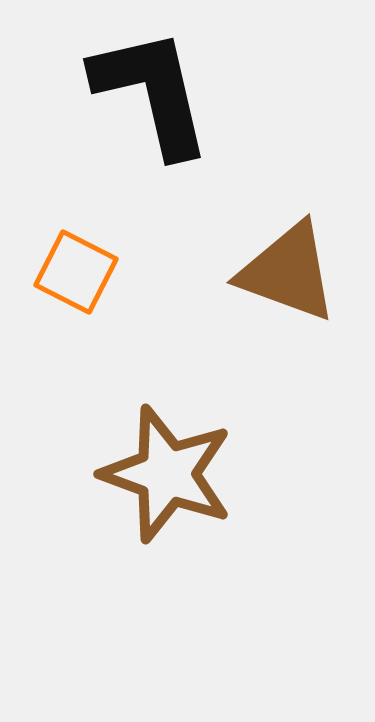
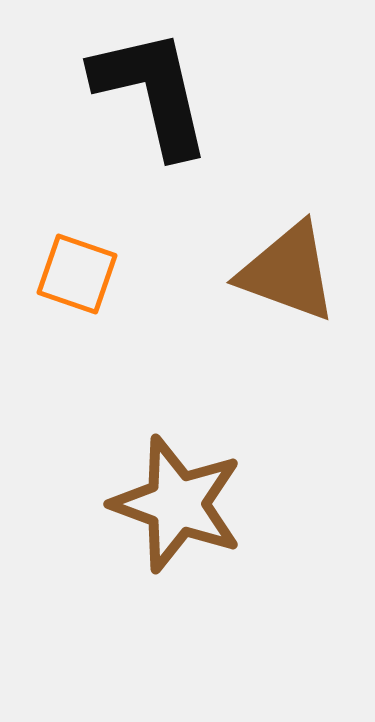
orange square: moved 1 px right, 2 px down; rotated 8 degrees counterclockwise
brown star: moved 10 px right, 30 px down
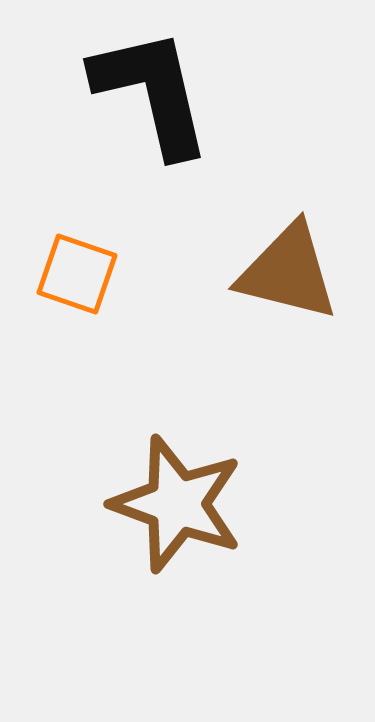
brown triangle: rotated 6 degrees counterclockwise
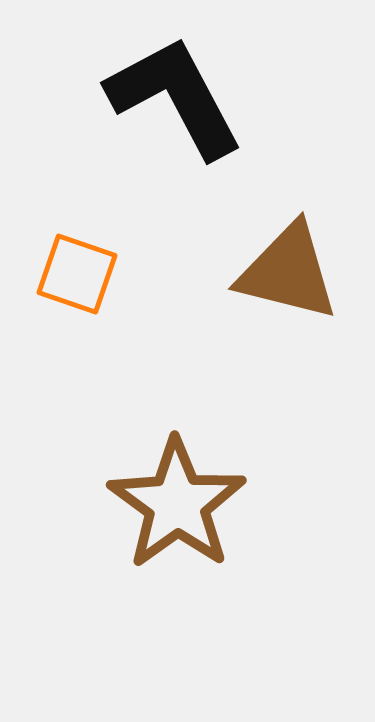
black L-shape: moved 23 px right, 5 px down; rotated 15 degrees counterclockwise
brown star: rotated 16 degrees clockwise
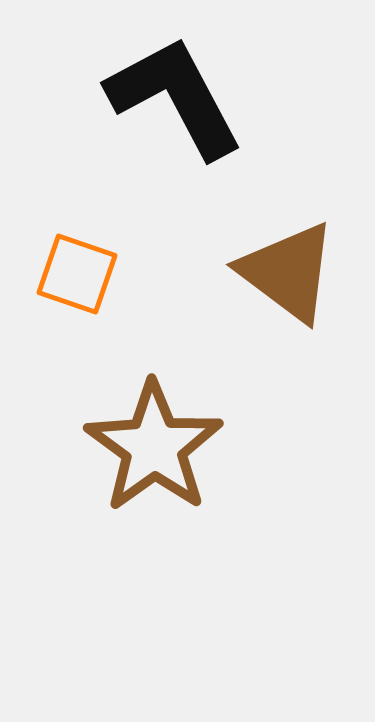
brown triangle: rotated 23 degrees clockwise
brown star: moved 23 px left, 57 px up
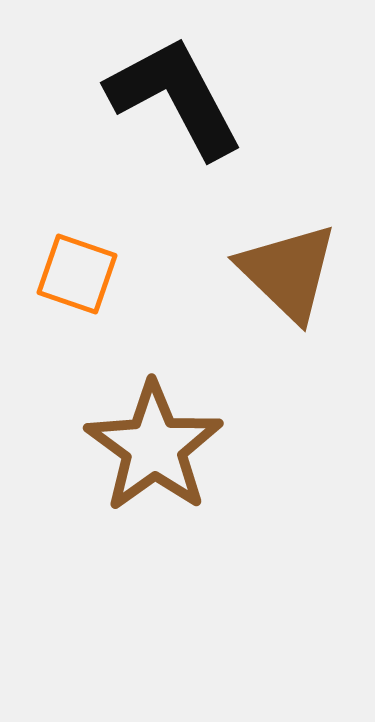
brown triangle: rotated 7 degrees clockwise
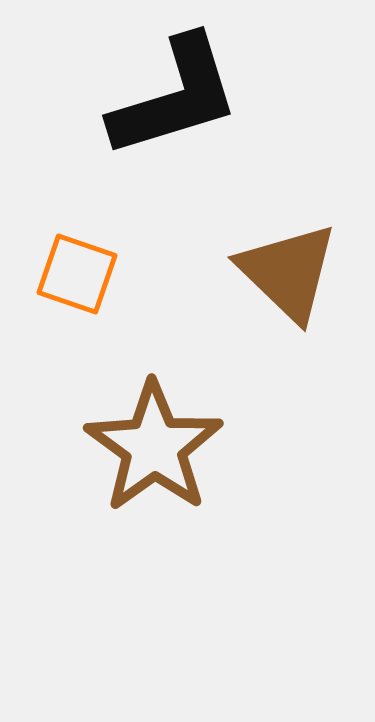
black L-shape: rotated 101 degrees clockwise
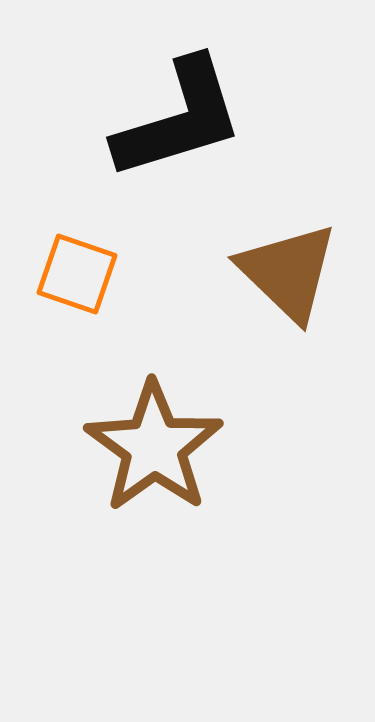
black L-shape: moved 4 px right, 22 px down
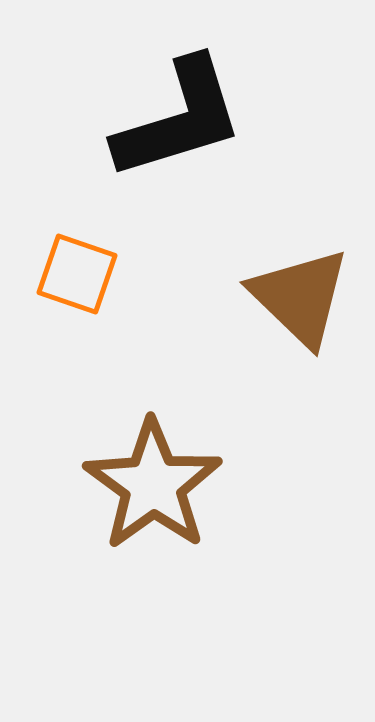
brown triangle: moved 12 px right, 25 px down
brown star: moved 1 px left, 38 px down
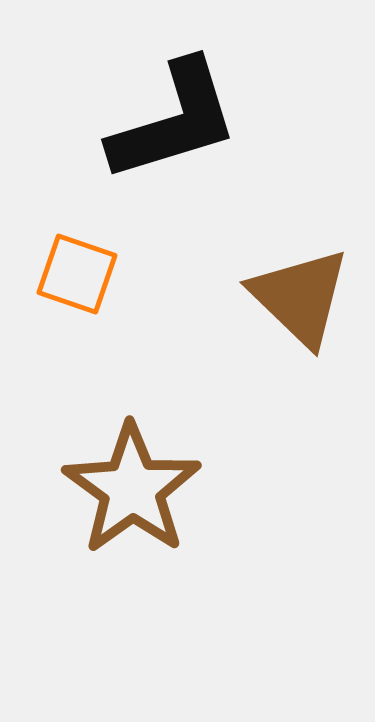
black L-shape: moved 5 px left, 2 px down
brown star: moved 21 px left, 4 px down
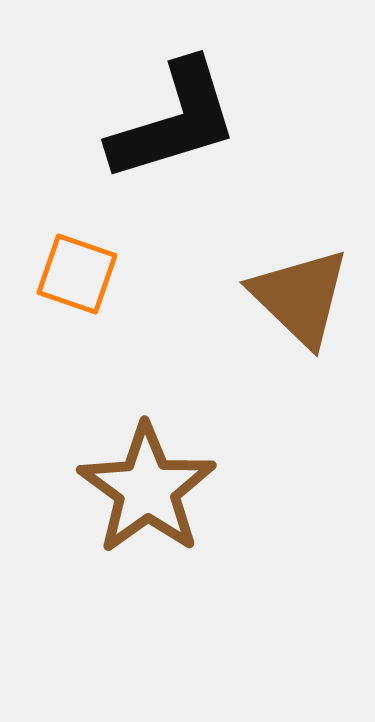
brown star: moved 15 px right
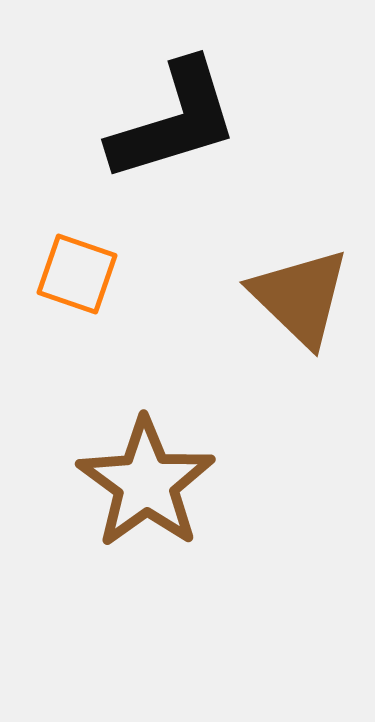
brown star: moved 1 px left, 6 px up
